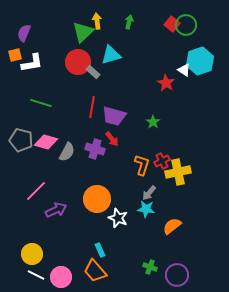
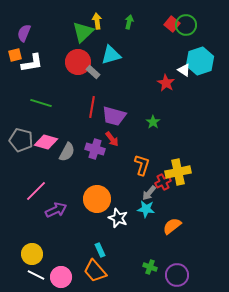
red cross: moved 1 px right, 21 px down
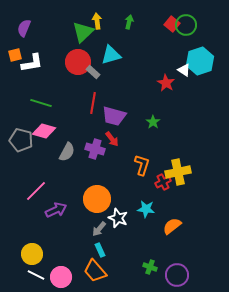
purple semicircle: moved 5 px up
red line: moved 1 px right, 4 px up
pink diamond: moved 2 px left, 11 px up
gray arrow: moved 50 px left, 36 px down
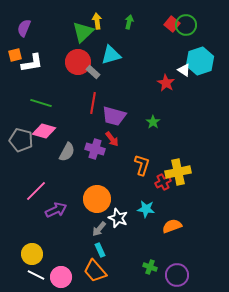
orange semicircle: rotated 18 degrees clockwise
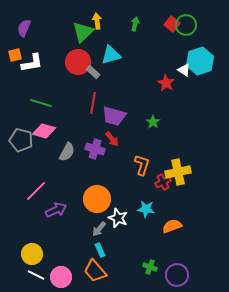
green arrow: moved 6 px right, 2 px down
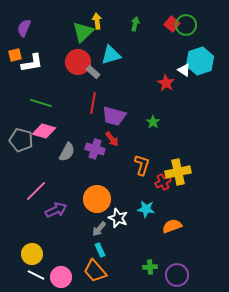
green cross: rotated 24 degrees counterclockwise
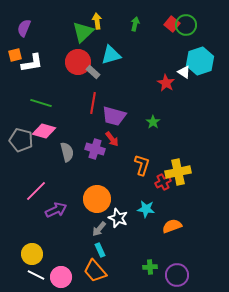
white triangle: moved 2 px down
gray semicircle: rotated 42 degrees counterclockwise
